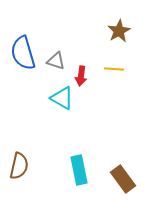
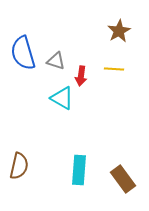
cyan rectangle: rotated 16 degrees clockwise
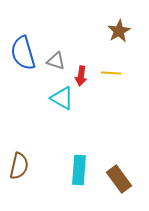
yellow line: moved 3 px left, 4 px down
brown rectangle: moved 4 px left
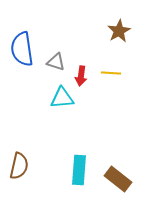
blue semicircle: moved 1 px left, 4 px up; rotated 8 degrees clockwise
gray triangle: moved 1 px down
cyan triangle: rotated 35 degrees counterclockwise
brown rectangle: moved 1 px left; rotated 16 degrees counterclockwise
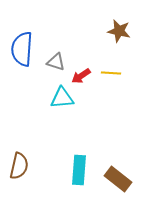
brown star: rotated 30 degrees counterclockwise
blue semicircle: rotated 12 degrees clockwise
red arrow: rotated 48 degrees clockwise
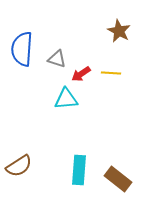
brown star: rotated 15 degrees clockwise
gray triangle: moved 1 px right, 3 px up
red arrow: moved 2 px up
cyan triangle: moved 4 px right, 1 px down
brown semicircle: rotated 44 degrees clockwise
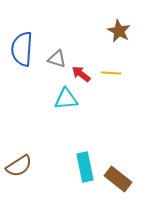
red arrow: rotated 72 degrees clockwise
cyan rectangle: moved 6 px right, 3 px up; rotated 16 degrees counterclockwise
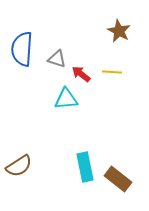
yellow line: moved 1 px right, 1 px up
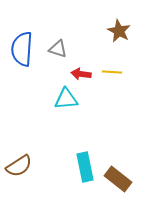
gray triangle: moved 1 px right, 10 px up
red arrow: rotated 30 degrees counterclockwise
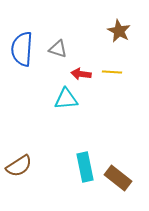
brown rectangle: moved 1 px up
